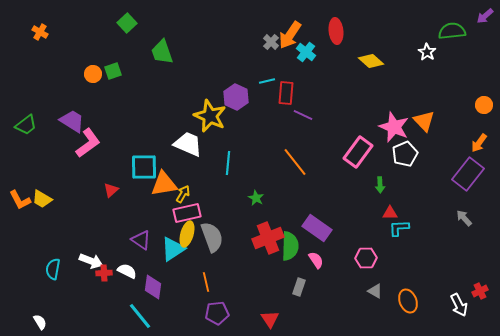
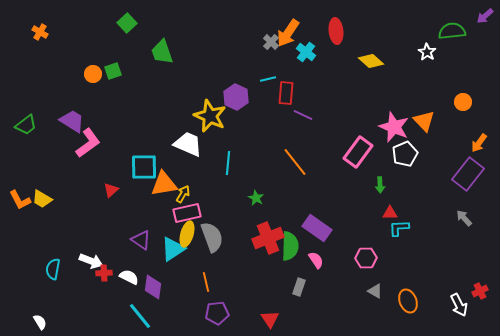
orange arrow at (290, 35): moved 2 px left, 2 px up
cyan line at (267, 81): moved 1 px right, 2 px up
orange circle at (484, 105): moved 21 px left, 3 px up
white semicircle at (127, 271): moved 2 px right, 6 px down
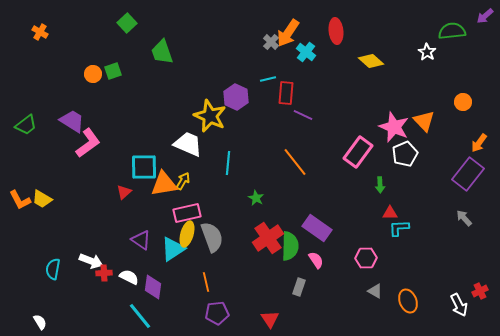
red triangle at (111, 190): moved 13 px right, 2 px down
yellow arrow at (183, 194): moved 13 px up
red cross at (268, 238): rotated 12 degrees counterclockwise
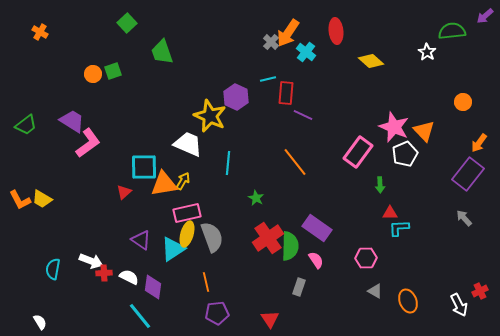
orange triangle at (424, 121): moved 10 px down
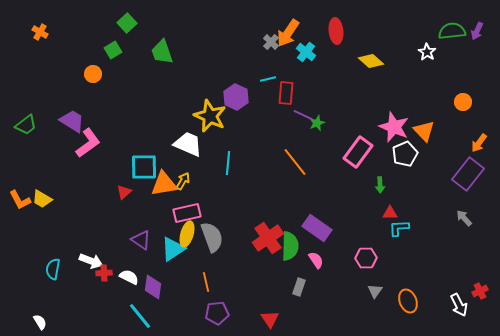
purple arrow at (485, 16): moved 8 px left, 15 px down; rotated 24 degrees counterclockwise
green square at (113, 71): moved 21 px up; rotated 12 degrees counterclockwise
green star at (256, 198): moved 61 px right, 75 px up; rotated 21 degrees clockwise
gray triangle at (375, 291): rotated 35 degrees clockwise
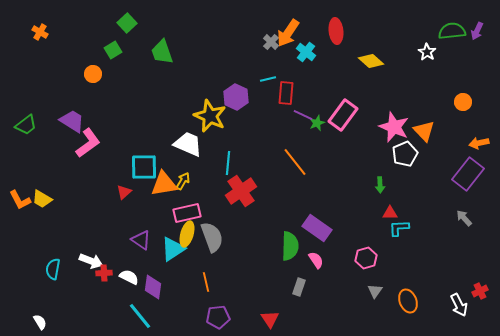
orange arrow at (479, 143): rotated 42 degrees clockwise
pink rectangle at (358, 152): moved 15 px left, 37 px up
red cross at (268, 238): moved 27 px left, 47 px up
pink hexagon at (366, 258): rotated 15 degrees counterclockwise
purple pentagon at (217, 313): moved 1 px right, 4 px down
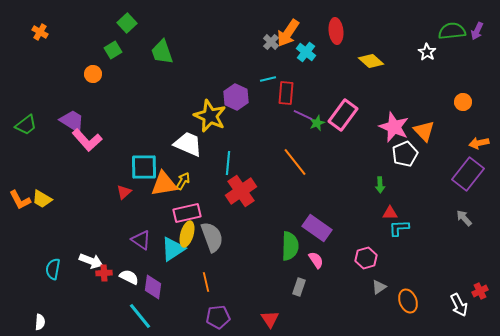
pink L-shape at (88, 143): moved 1 px left, 3 px up; rotated 84 degrees clockwise
gray triangle at (375, 291): moved 4 px right, 4 px up; rotated 21 degrees clockwise
white semicircle at (40, 322): rotated 35 degrees clockwise
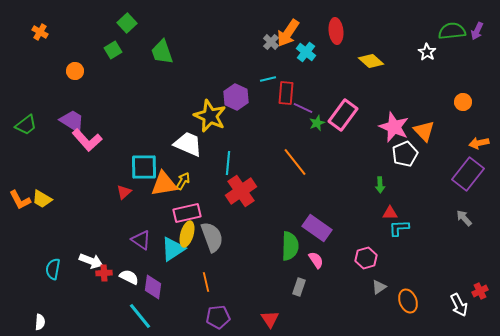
orange circle at (93, 74): moved 18 px left, 3 px up
purple line at (303, 115): moved 7 px up
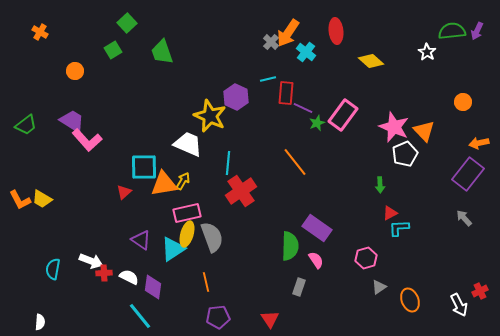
red triangle at (390, 213): rotated 28 degrees counterclockwise
orange ellipse at (408, 301): moved 2 px right, 1 px up
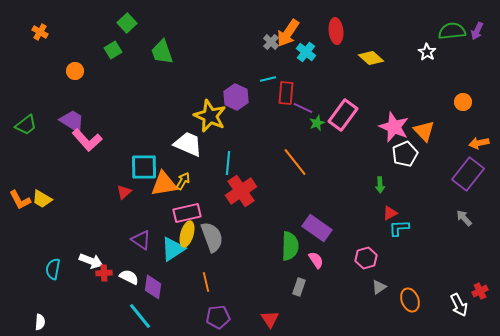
yellow diamond at (371, 61): moved 3 px up
